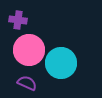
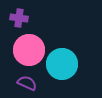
purple cross: moved 1 px right, 2 px up
cyan circle: moved 1 px right, 1 px down
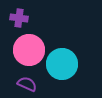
purple semicircle: moved 1 px down
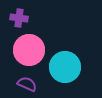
cyan circle: moved 3 px right, 3 px down
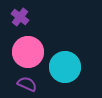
purple cross: moved 1 px right, 1 px up; rotated 30 degrees clockwise
pink circle: moved 1 px left, 2 px down
